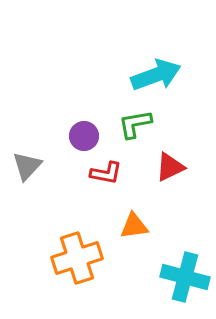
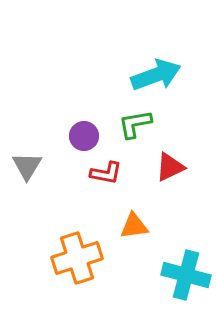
gray triangle: rotated 12 degrees counterclockwise
cyan cross: moved 1 px right, 2 px up
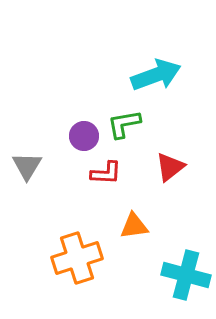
green L-shape: moved 11 px left
red triangle: rotated 12 degrees counterclockwise
red L-shape: rotated 8 degrees counterclockwise
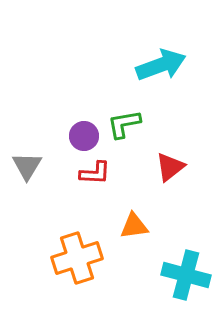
cyan arrow: moved 5 px right, 10 px up
red L-shape: moved 11 px left
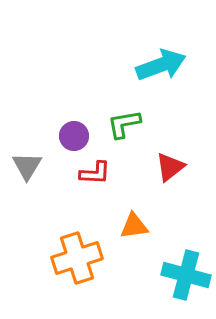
purple circle: moved 10 px left
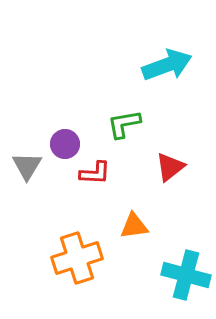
cyan arrow: moved 6 px right
purple circle: moved 9 px left, 8 px down
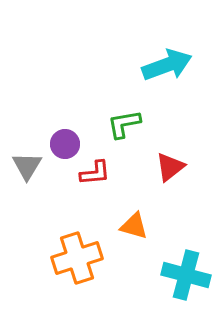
red L-shape: rotated 8 degrees counterclockwise
orange triangle: rotated 24 degrees clockwise
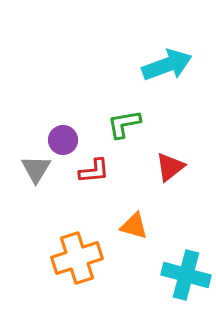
purple circle: moved 2 px left, 4 px up
gray triangle: moved 9 px right, 3 px down
red L-shape: moved 1 px left, 2 px up
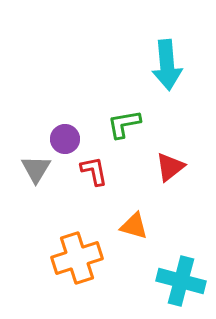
cyan arrow: rotated 105 degrees clockwise
purple circle: moved 2 px right, 1 px up
red L-shape: rotated 96 degrees counterclockwise
cyan cross: moved 5 px left, 6 px down
